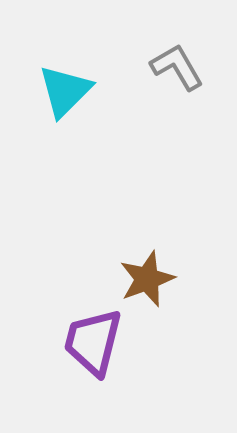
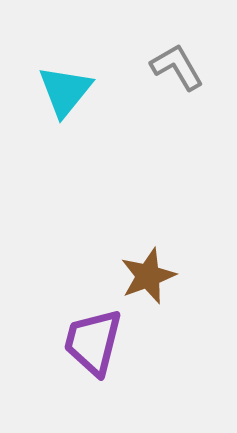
cyan triangle: rotated 6 degrees counterclockwise
brown star: moved 1 px right, 3 px up
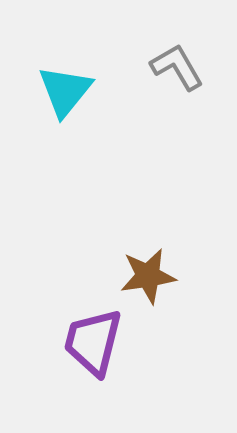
brown star: rotated 12 degrees clockwise
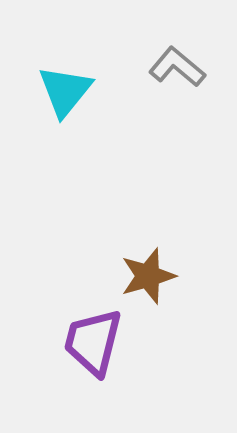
gray L-shape: rotated 20 degrees counterclockwise
brown star: rotated 8 degrees counterclockwise
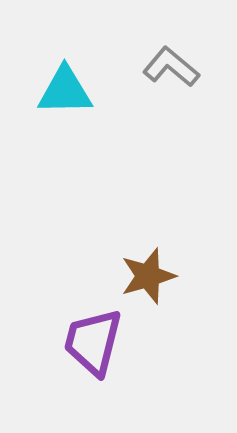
gray L-shape: moved 6 px left
cyan triangle: rotated 50 degrees clockwise
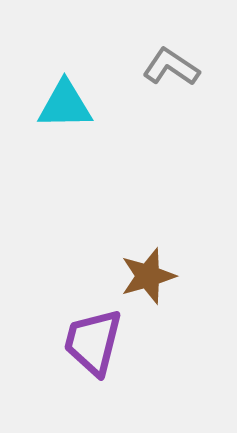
gray L-shape: rotated 6 degrees counterclockwise
cyan triangle: moved 14 px down
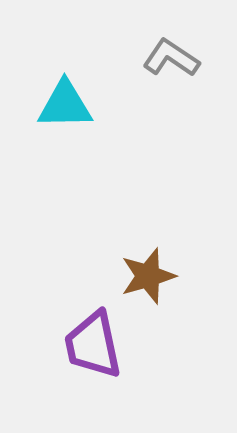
gray L-shape: moved 9 px up
purple trapezoid: moved 3 px down; rotated 26 degrees counterclockwise
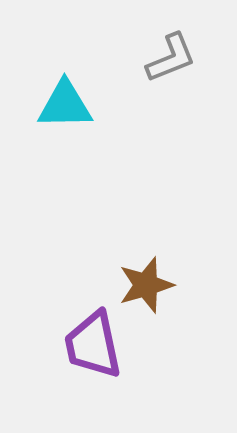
gray L-shape: rotated 124 degrees clockwise
brown star: moved 2 px left, 9 px down
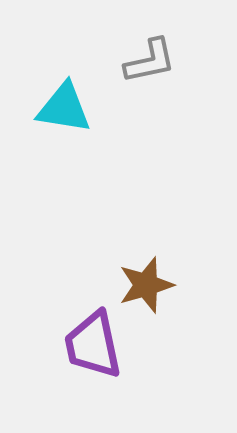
gray L-shape: moved 21 px left, 3 px down; rotated 10 degrees clockwise
cyan triangle: moved 1 px left, 3 px down; rotated 10 degrees clockwise
